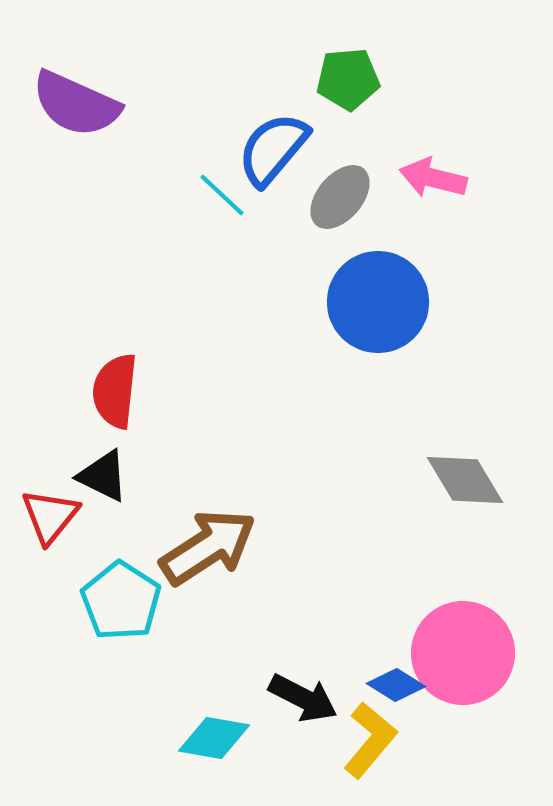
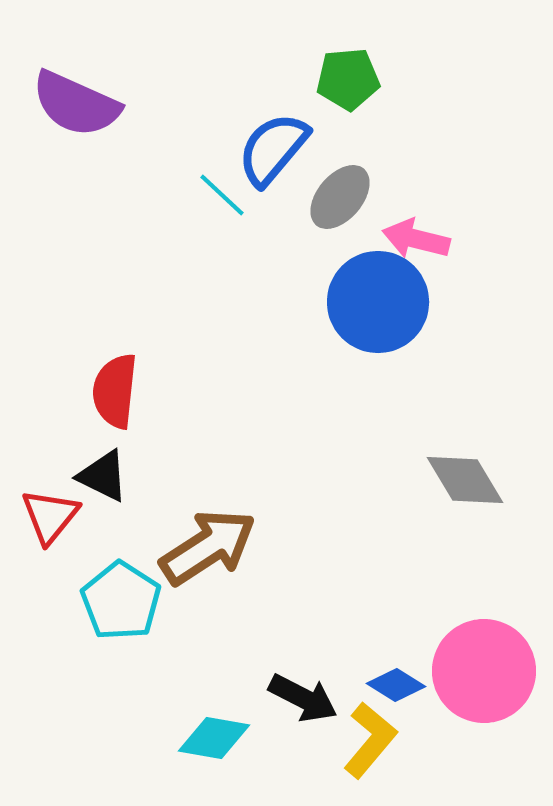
pink arrow: moved 17 px left, 61 px down
pink circle: moved 21 px right, 18 px down
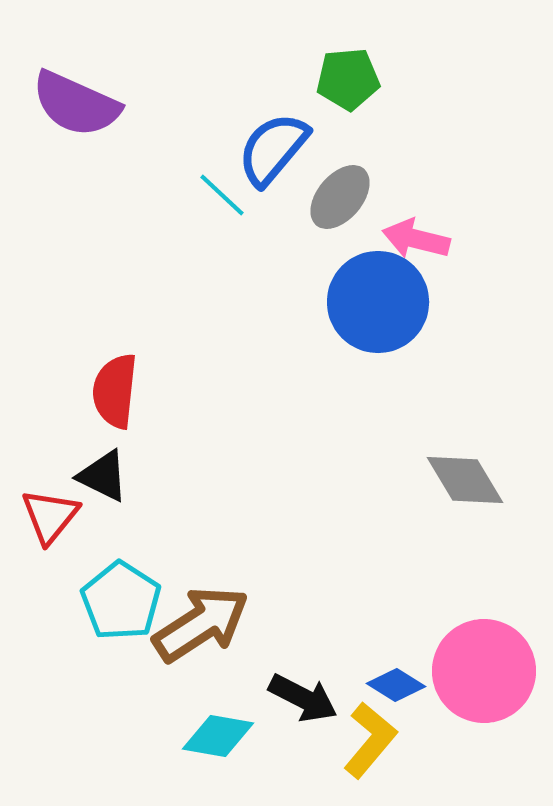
brown arrow: moved 7 px left, 77 px down
cyan diamond: moved 4 px right, 2 px up
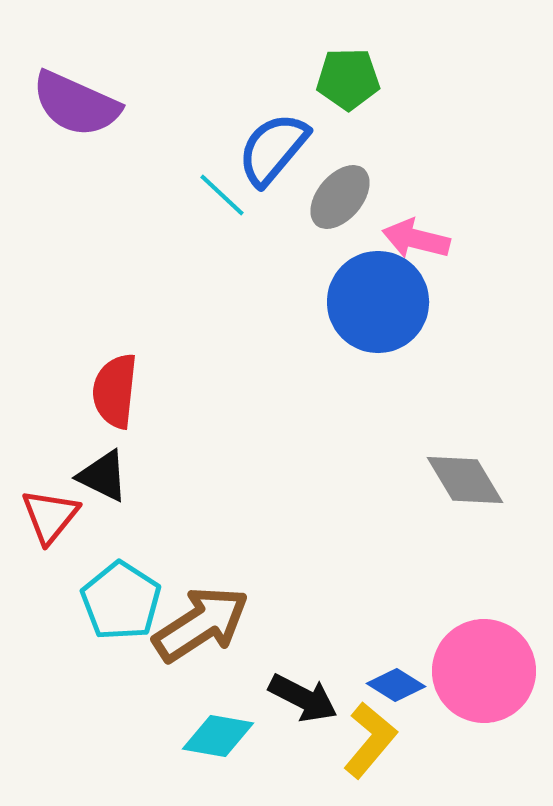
green pentagon: rotated 4 degrees clockwise
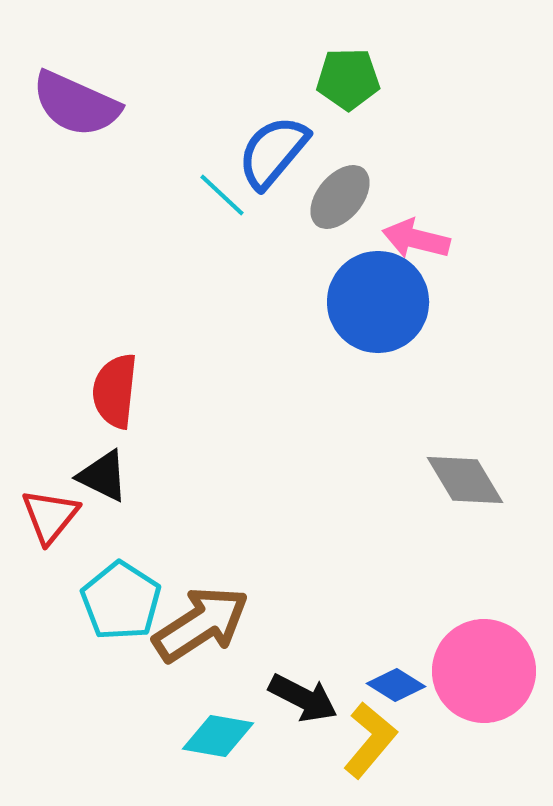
blue semicircle: moved 3 px down
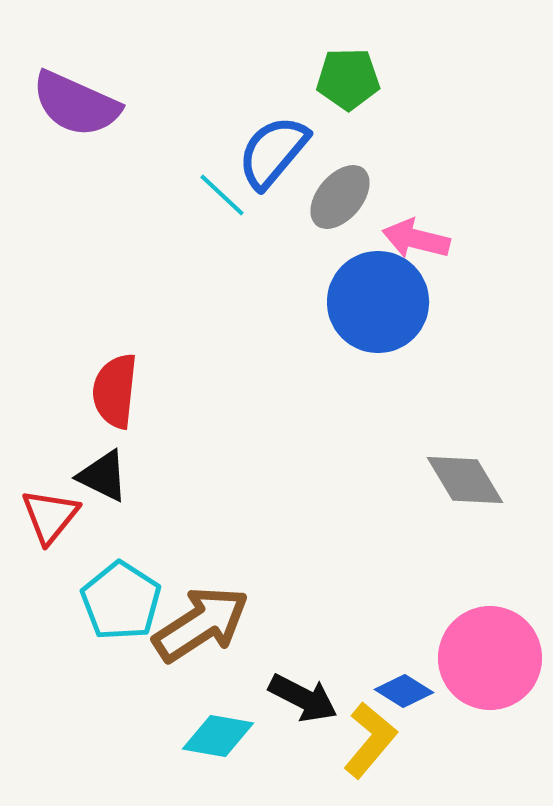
pink circle: moved 6 px right, 13 px up
blue diamond: moved 8 px right, 6 px down
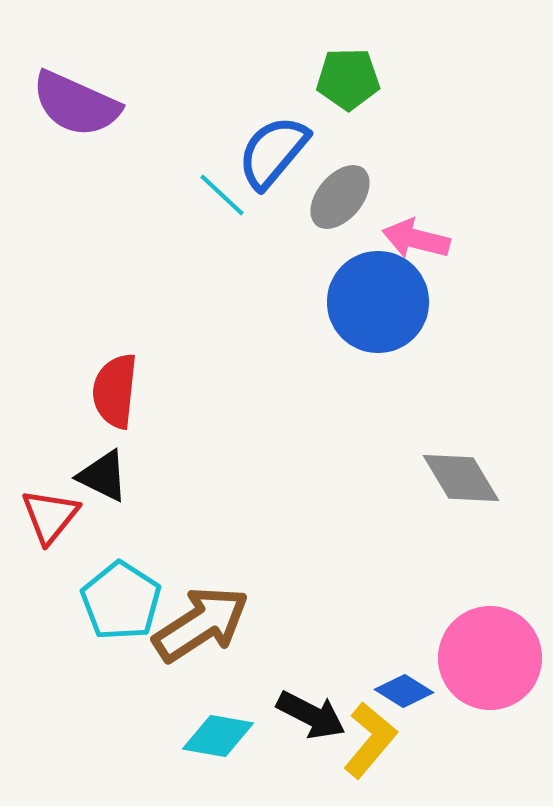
gray diamond: moved 4 px left, 2 px up
black arrow: moved 8 px right, 17 px down
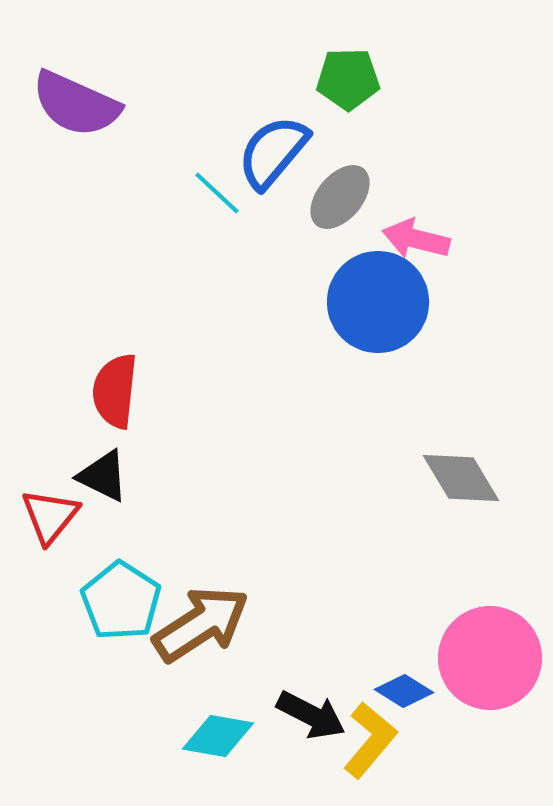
cyan line: moved 5 px left, 2 px up
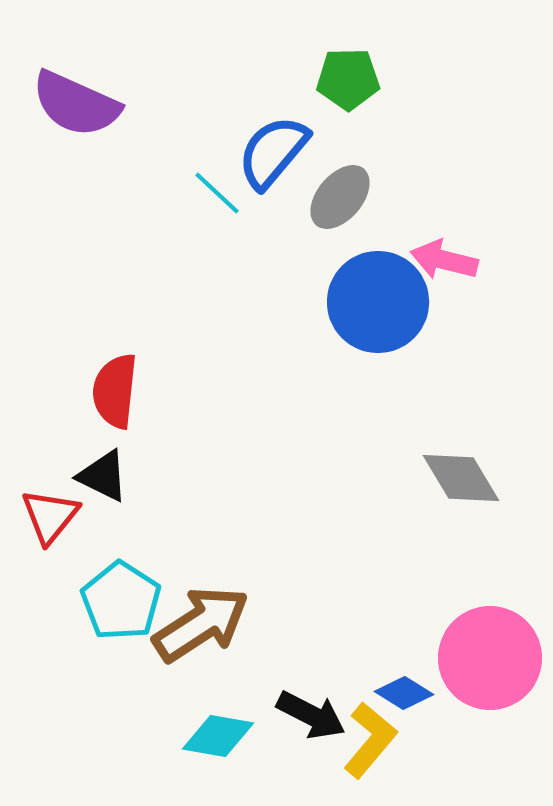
pink arrow: moved 28 px right, 21 px down
blue diamond: moved 2 px down
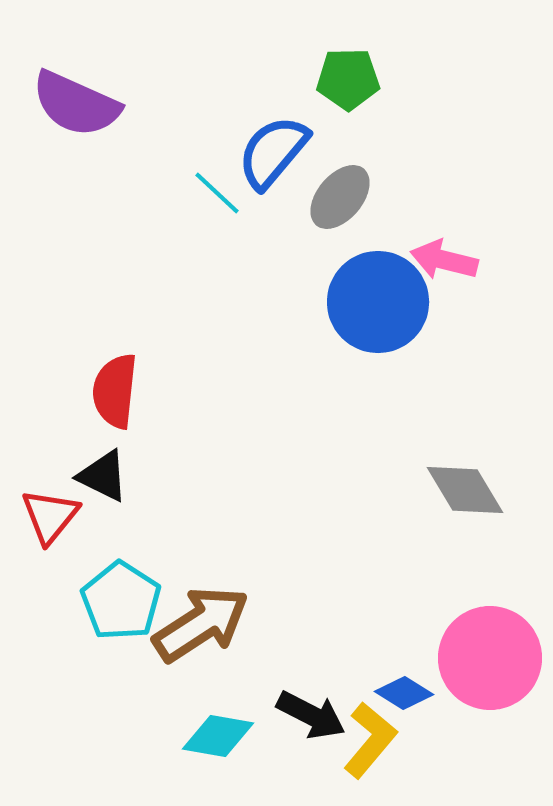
gray diamond: moved 4 px right, 12 px down
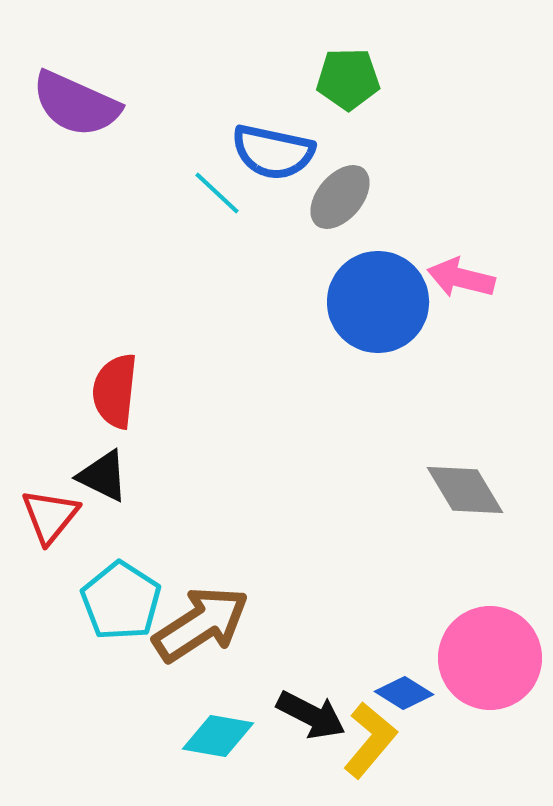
blue semicircle: rotated 118 degrees counterclockwise
pink arrow: moved 17 px right, 18 px down
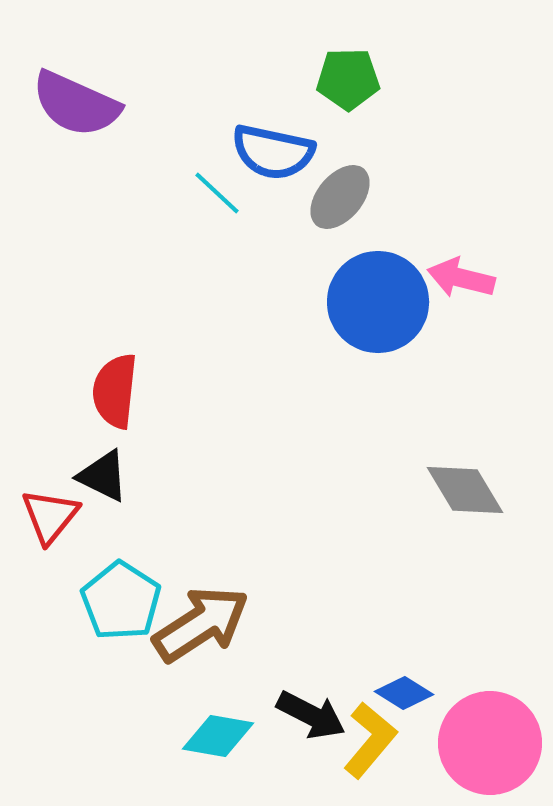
pink circle: moved 85 px down
